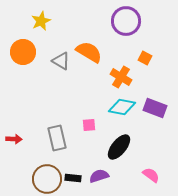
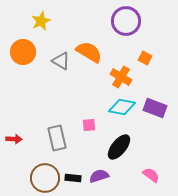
brown circle: moved 2 px left, 1 px up
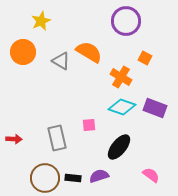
cyan diamond: rotated 8 degrees clockwise
